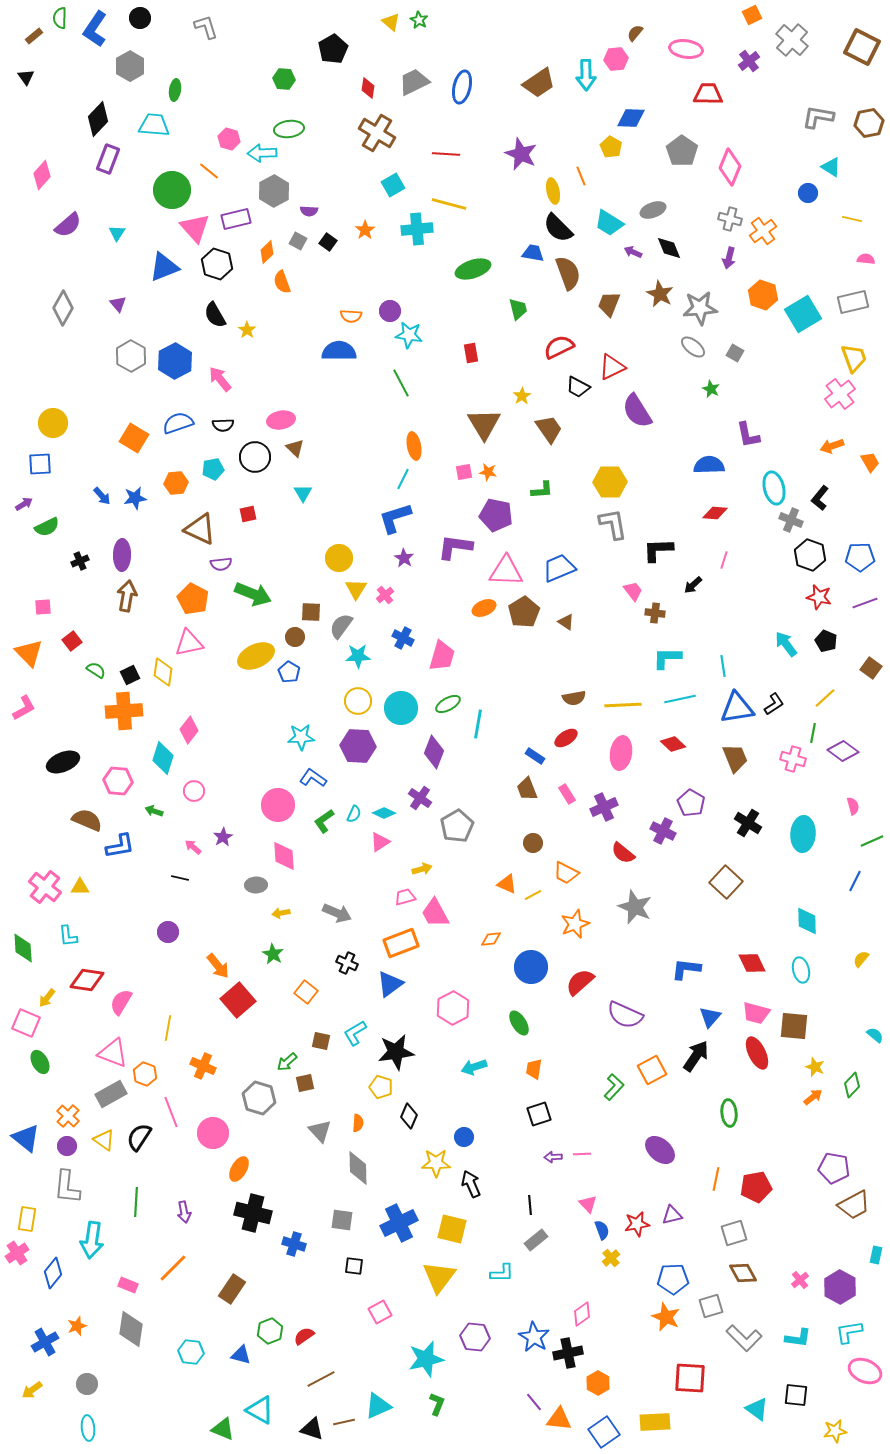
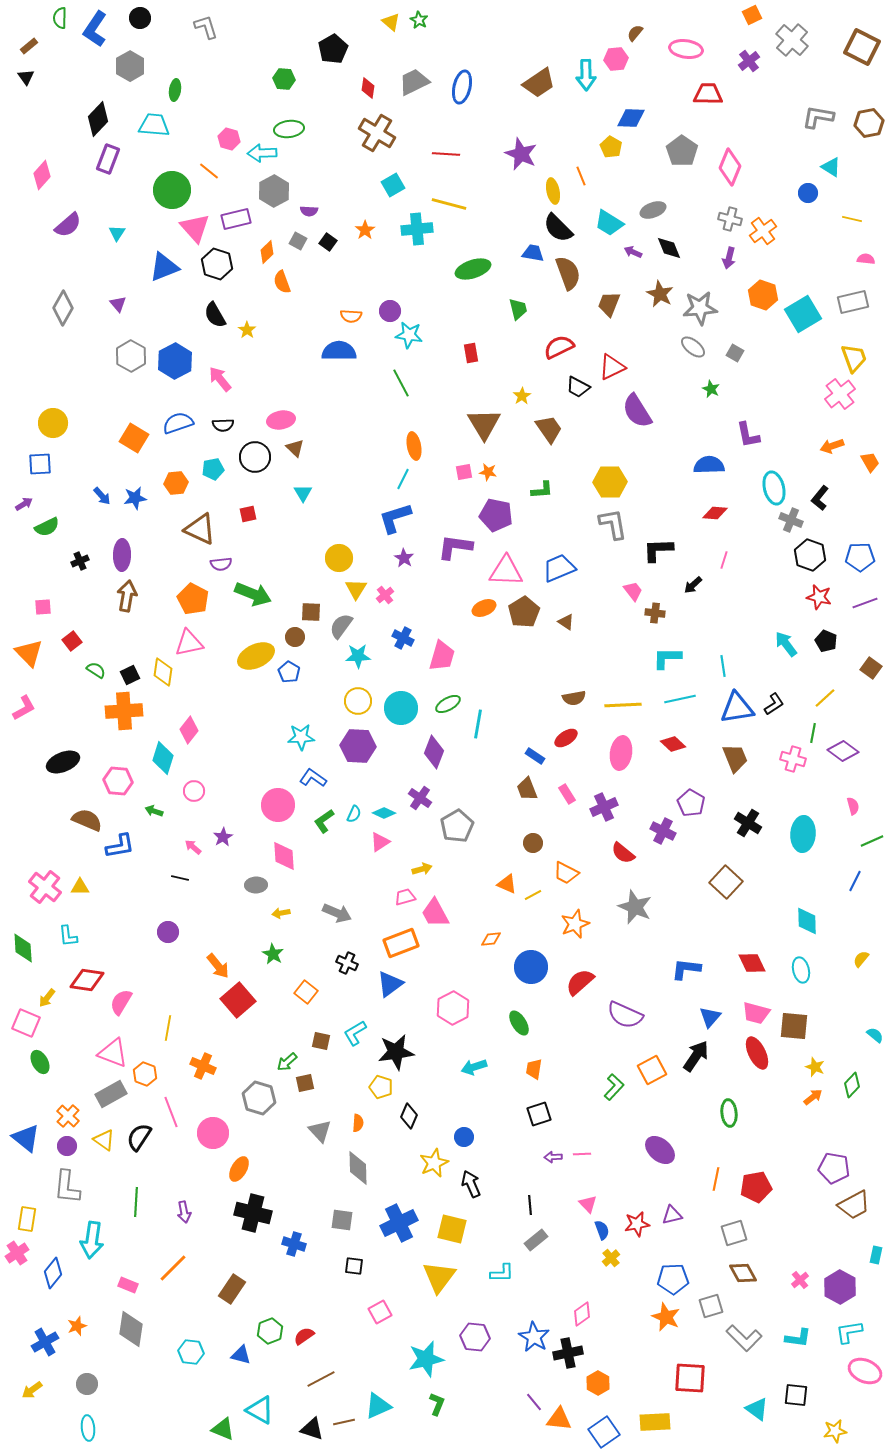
brown rectangle at (34, 36): moved 5 px left, 10 px down
yellow star at (436, 1163): moved 2 px left; rotated 24 degrees counterclockwise
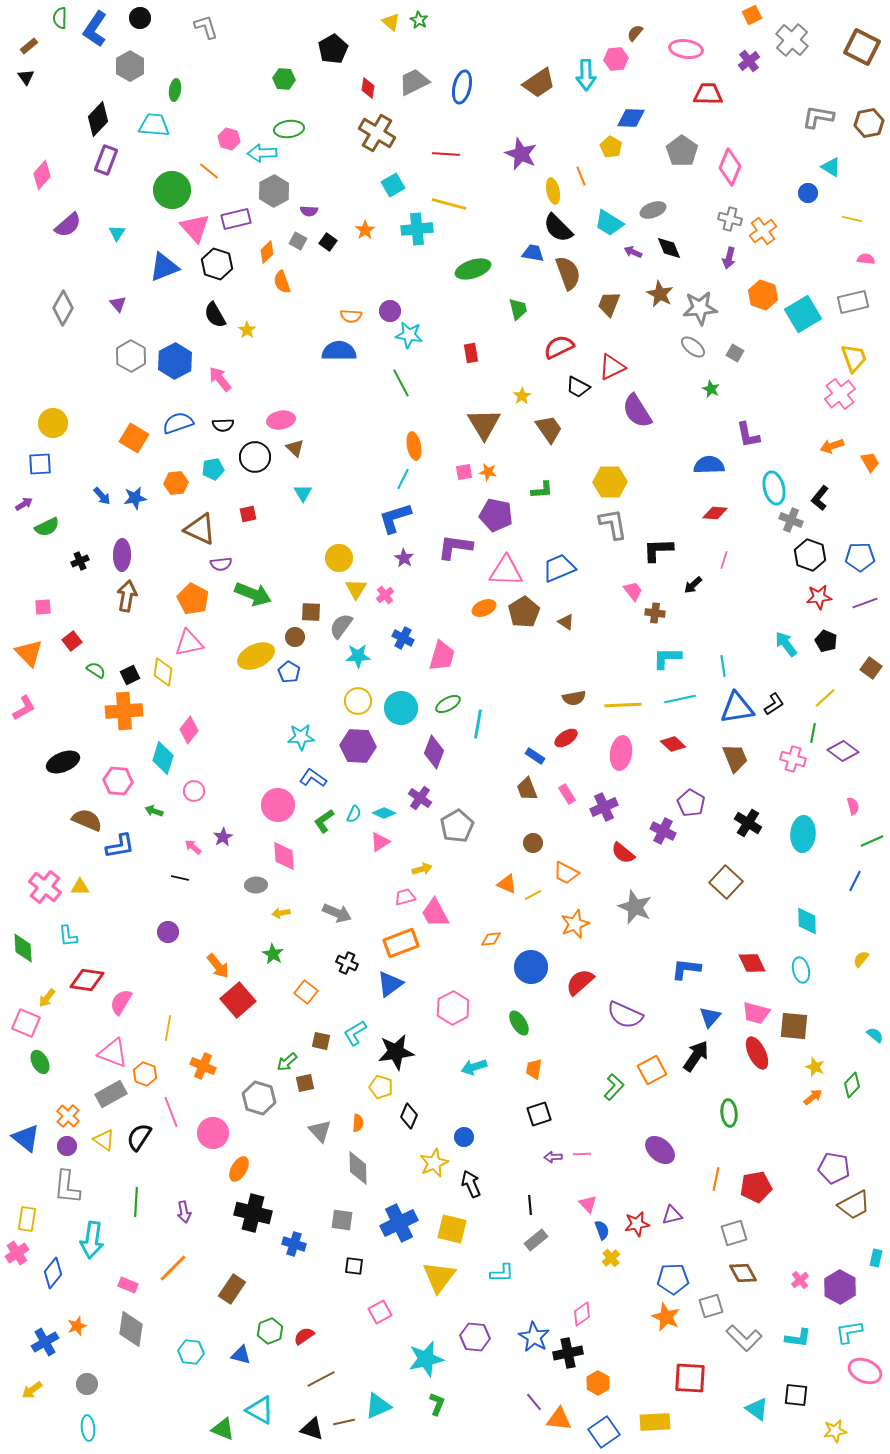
purple rectangle at (108, 159): moved 2 px left, 1 px down
red star at (819, 597): rotated 20 degrees counterclockwise
cyan rectangle at (876, 1255): moved 3 px down
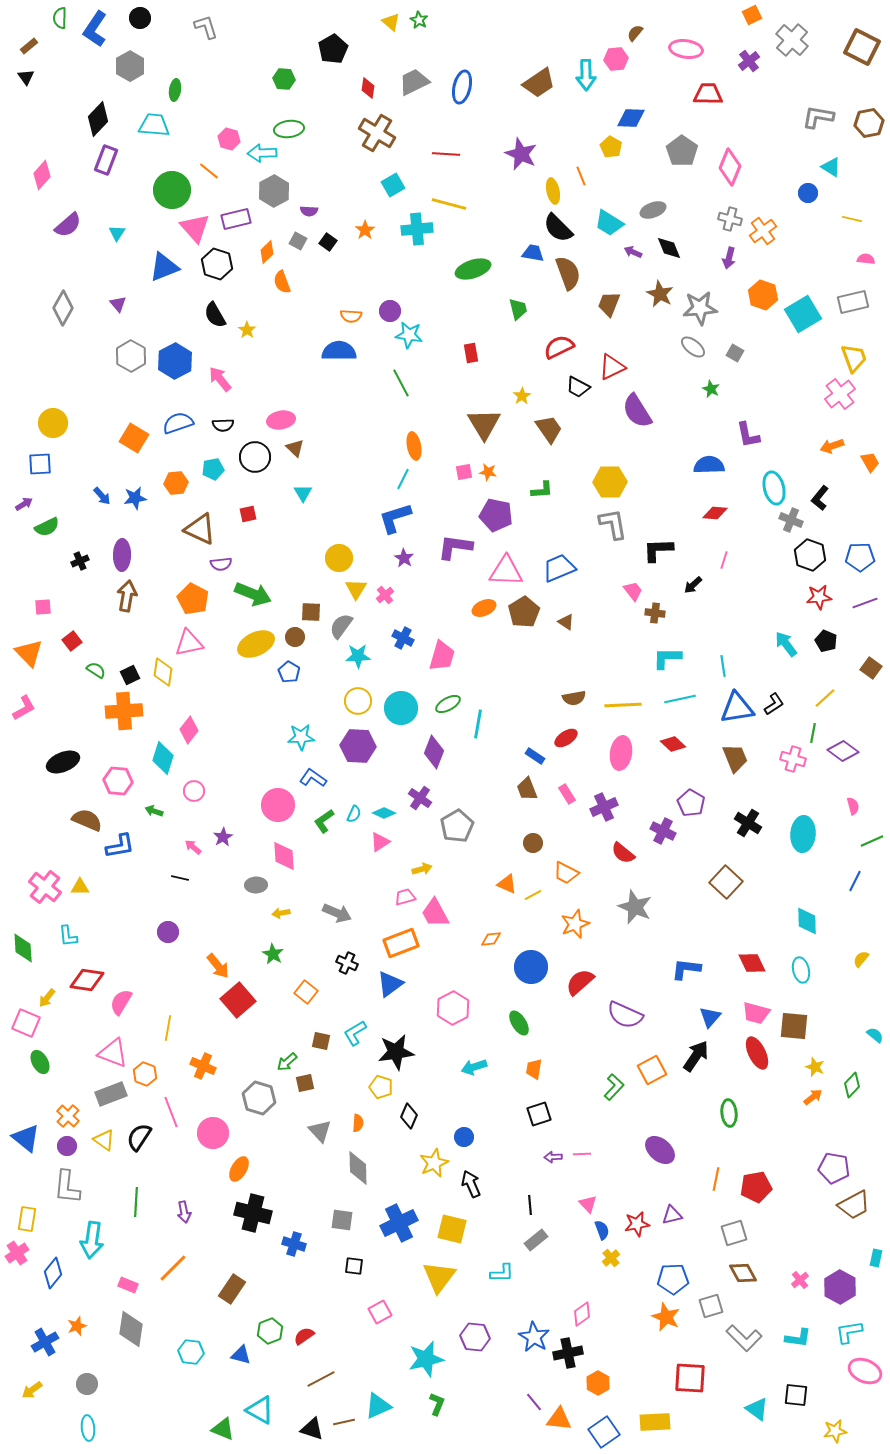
yellow ellipse at (256, 656): moved 12 px up
gray rectangle at (111, 1094): rotated 8 degrees clockwise
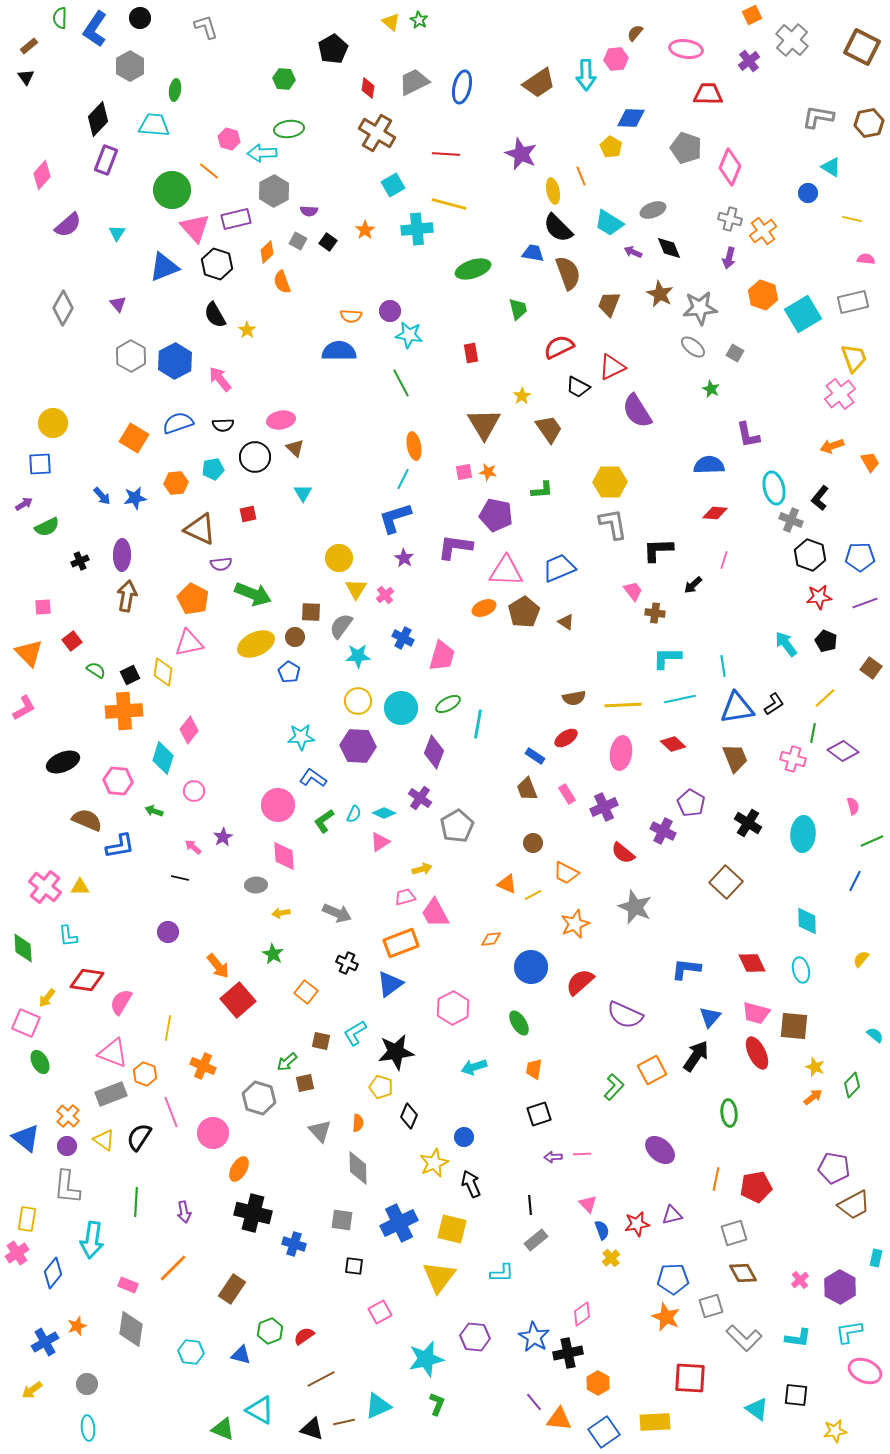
gray pentagon at (682, 151): moved 4 px right, 3 px up; rotated 16 degrees counterclockwise
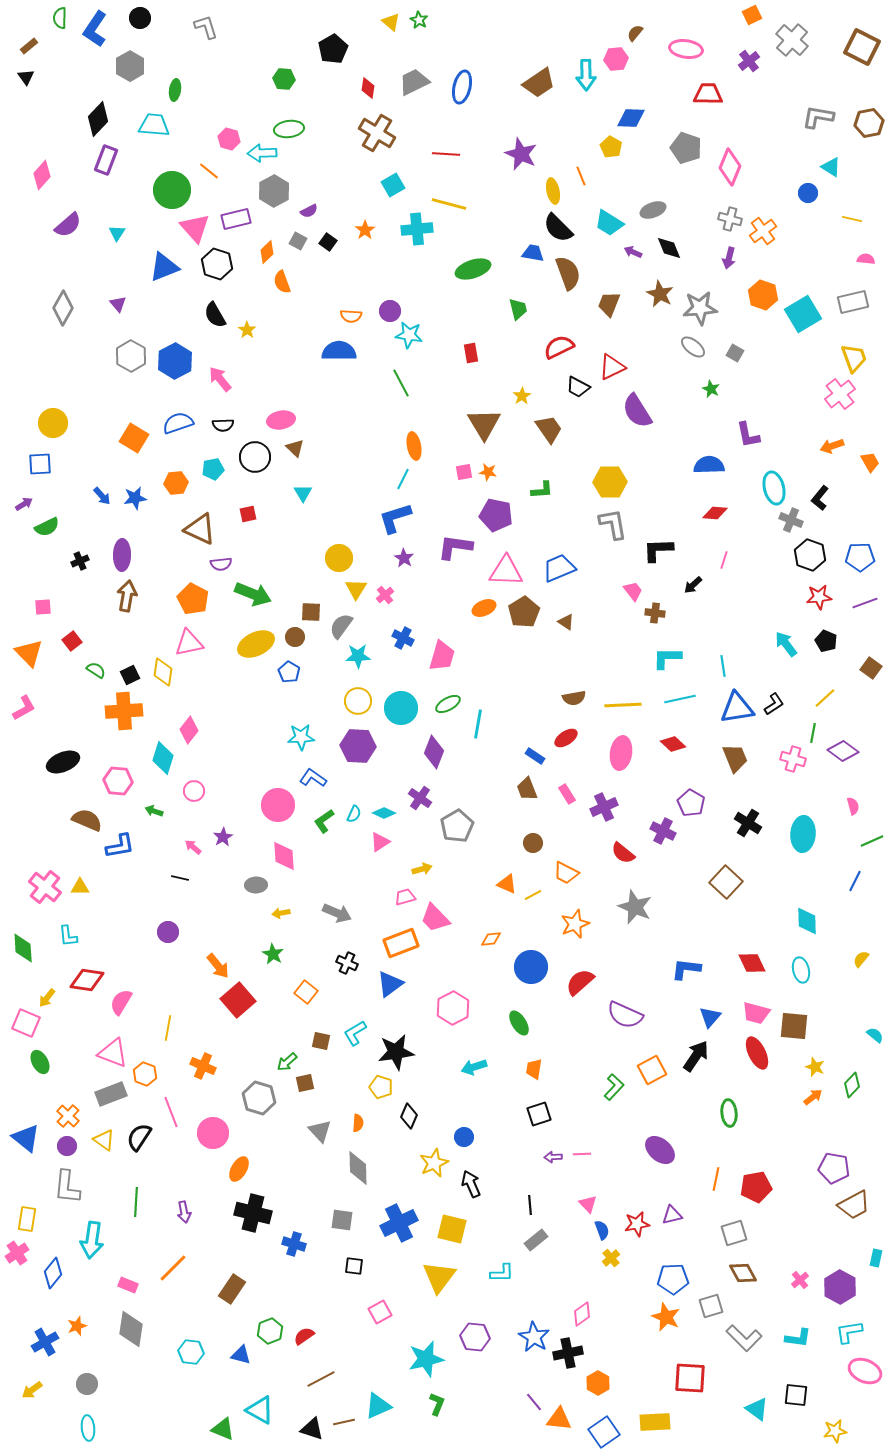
purple semicircle at (309, 211): rotated 30 degrees counterclockwise
pink trapezoid at (435, 913): moved 5 px down; rotated 16 degrees counterclockwise
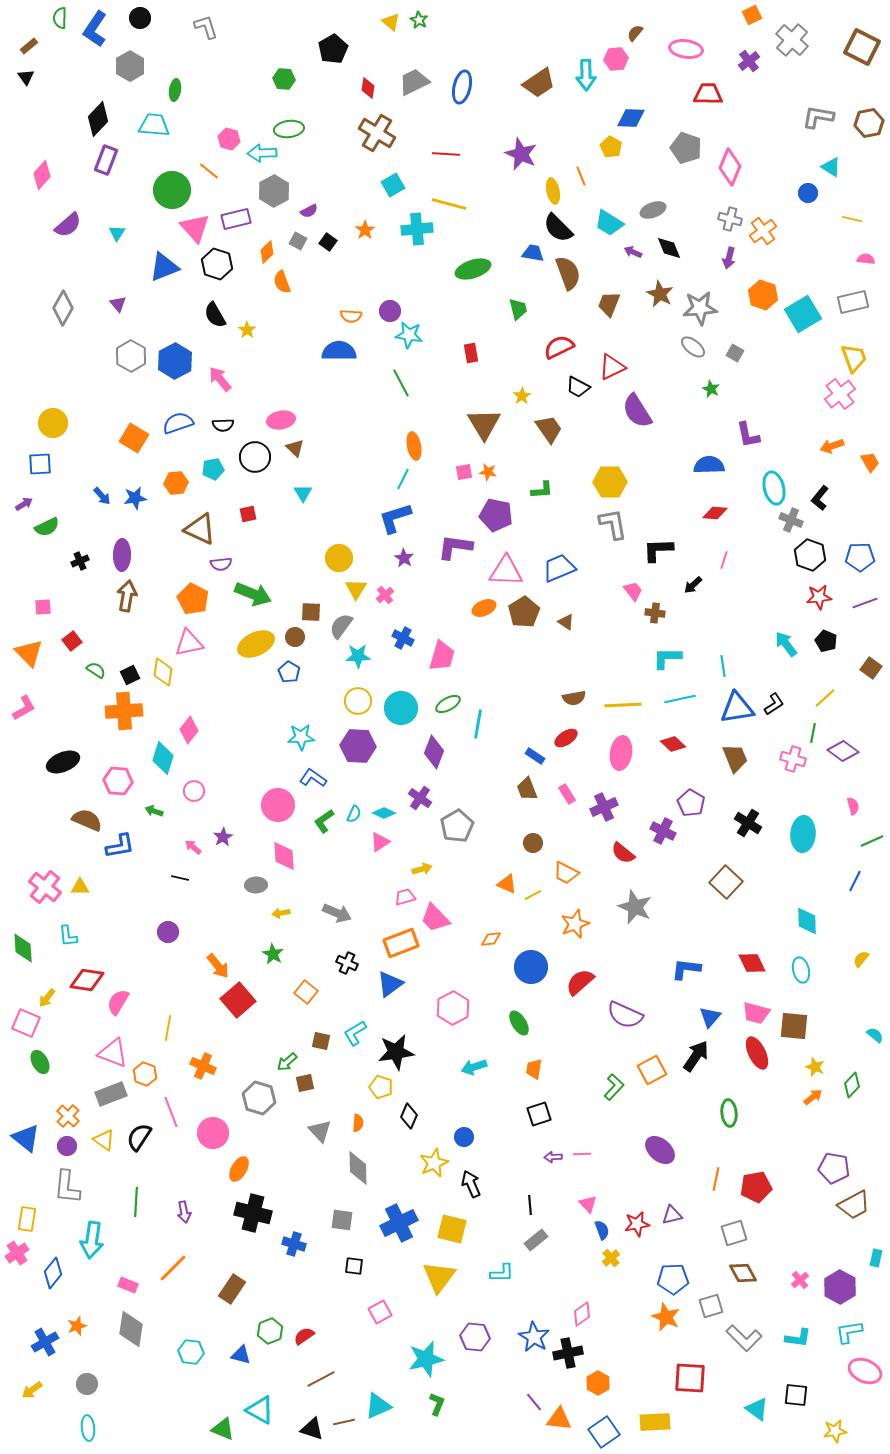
pink semicircle at (121, 1002): moved 3 px left
